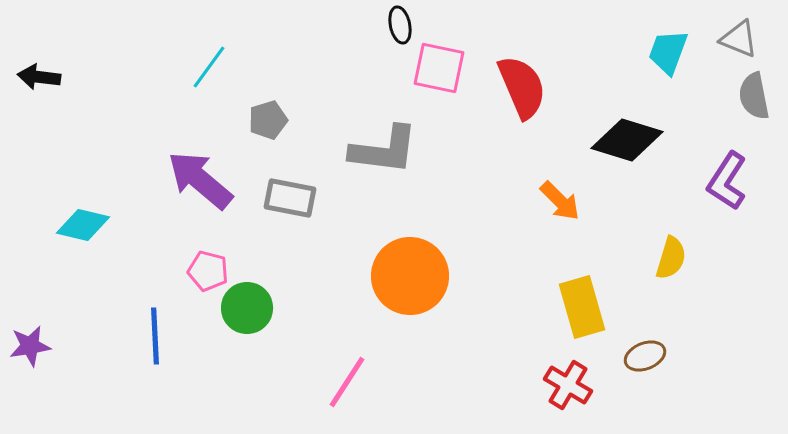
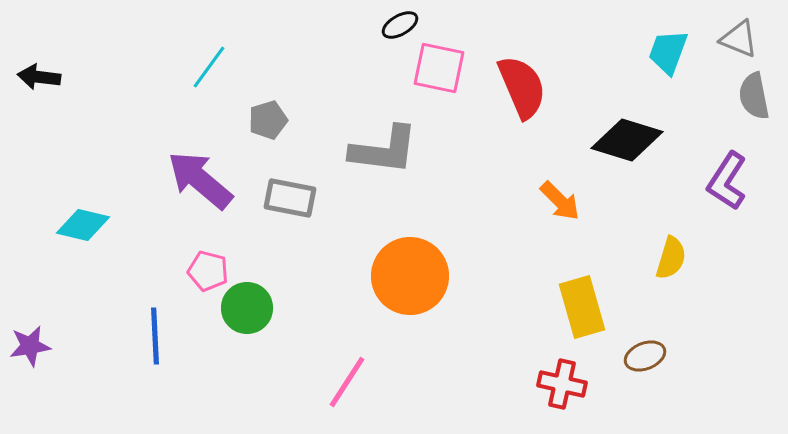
black ellipse: rotated 72 degrees clockwise
red cross: moved 6 px left, 1 px up; rotated 18 degrees counterclockwise
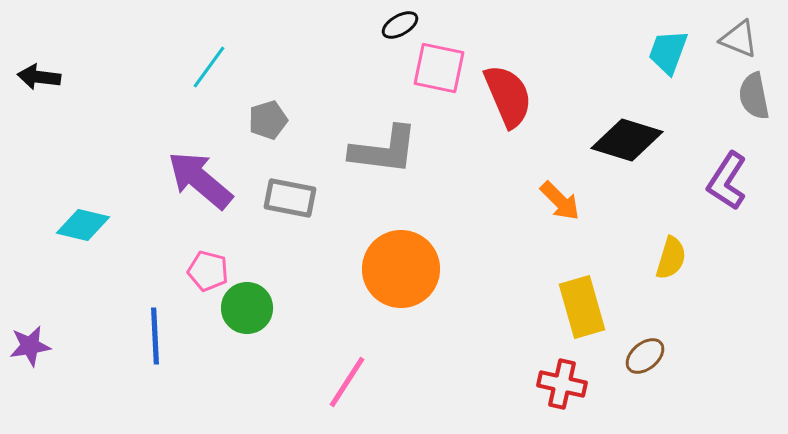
red semicircle: moved 14 px left, 9 px down
orange circle: moved 9 px left, 7 px up
brown ellipse: rotated 18 degrees counterclockwise
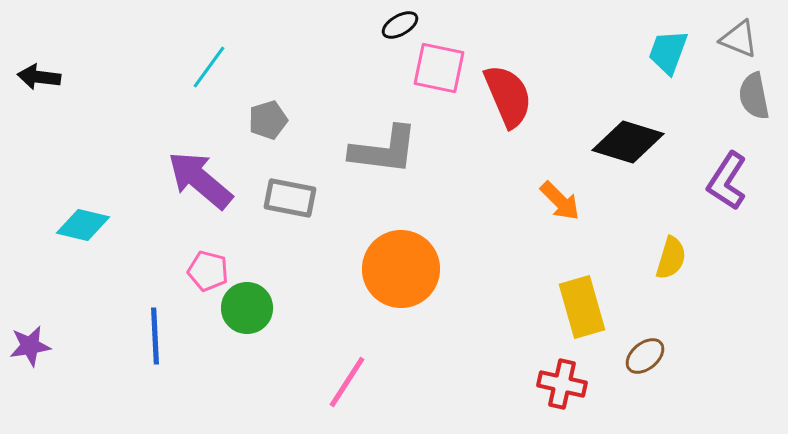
black diamond: moved 1 px right, 2 px down
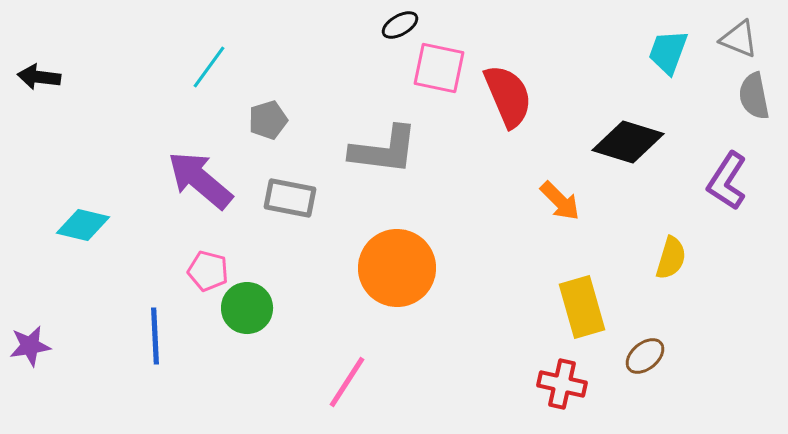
orange circle: moved 4 px left, 1 px up
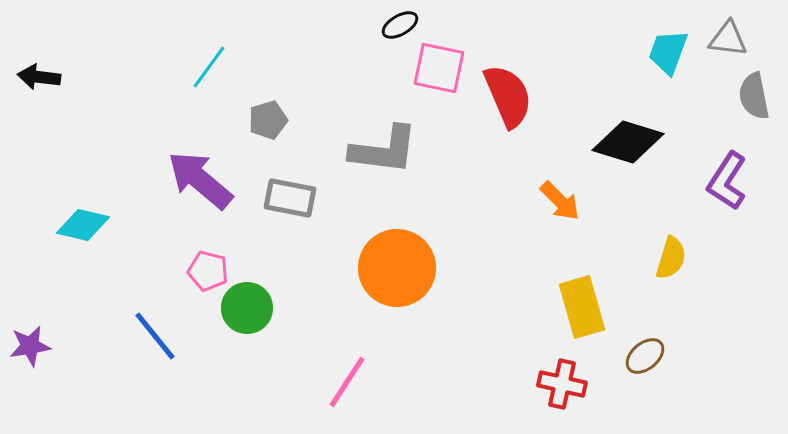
gray triangle: moved 11 px left; rotated 15 degrees counterclockwise
blue line: rotated 36 degrees counterclockwise
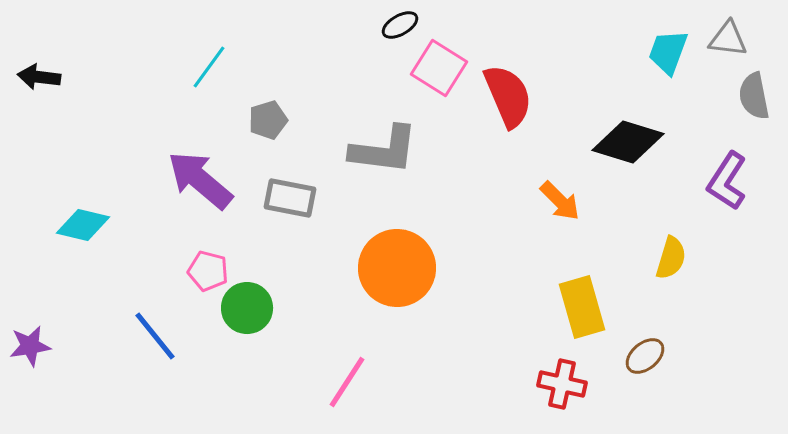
pink square: rotated 20 degrees clockwise
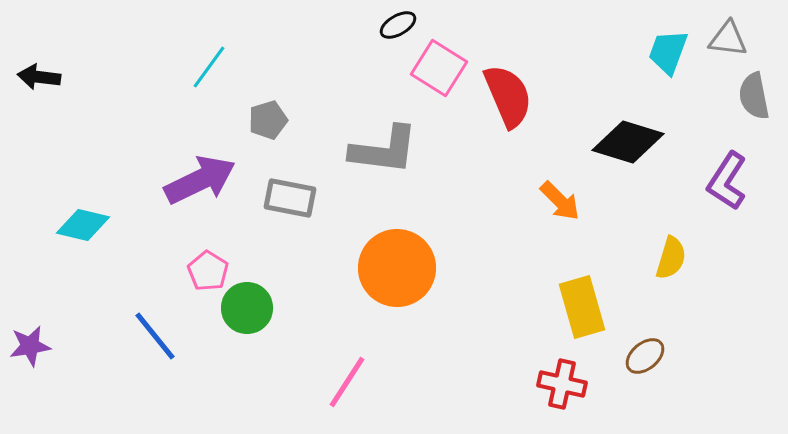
black ellipse: moved 2 px left
purple arrow: rotated 114 degrees clockwise
pink pentagon: rotated 18 degrees clockwise
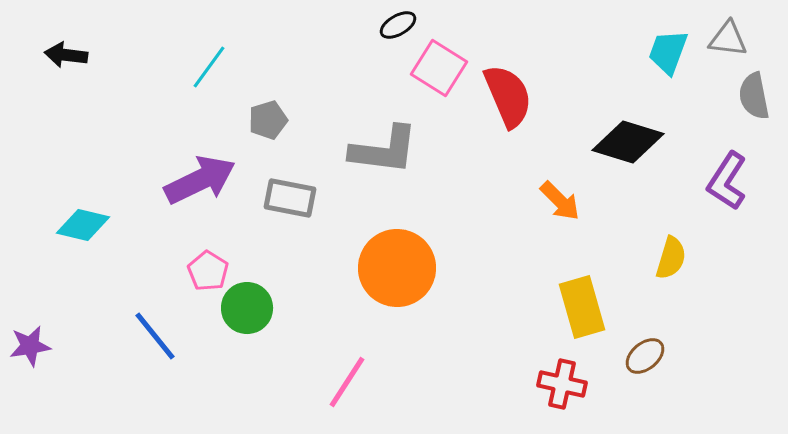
black arrow: moved 27 px right, 22 px up
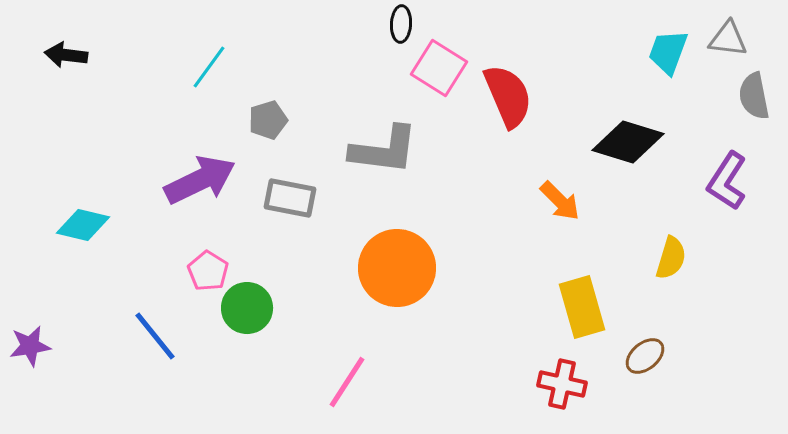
black ellipse: moved 3 px right, 1 px up; rotated 57 degrees counterclockwise
